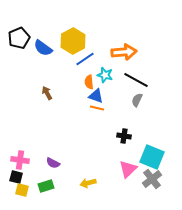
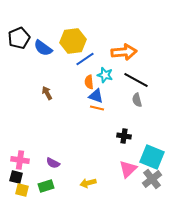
yellow hexagon: rotated 20 degrees clockwise
gray semicircle: rotated 40 degrees counterclockwise
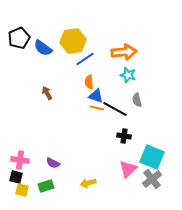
cyan star: moved 23 px right
black line: moved 21 px left, 29 px down
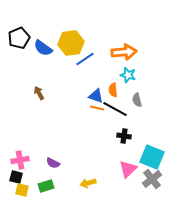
yellow hexagon: moved 2 px left, 2 px down
orange semicircle: moved 24 px right, 8 px down
brown arrow: moved 8 px left
pink cross: rotated 18 degrees counterclockwise
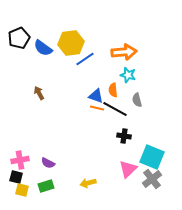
purple semicircle: moved 5 px left
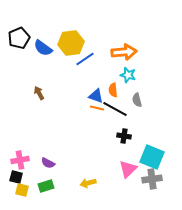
gray cross: rotated 30 degrees clockwise
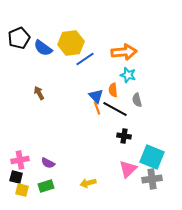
blue triangle: rotated 28 degrees clockwise
orange line: rotated 56 degrees clockwise
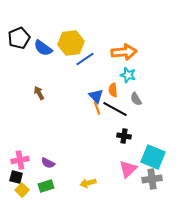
gray semicircle: moved 1 px left, 1 px up; rotated 16 degrees counterclockwise
cyan square: moved 1 px right
yellow square: rotated 32 degrees clockwise
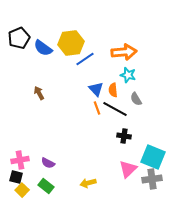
blue triangle: moved 7 px up
green rectangle: rotated 56 degrees clockwise
